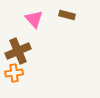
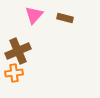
brown rectangle: moved 2 px left, 3 px down
pink triangle: moved 4 px up; rotated 24 degrees clockwise
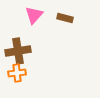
brown cross: rotated 15 degrees clockwise
orange cross: moved 3 px right
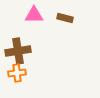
pink triangle: rotated 48 degrees clockwise
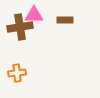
brown rectangle: moved 2 px down; rotated 14 degrees counterclockwise
brown cross: moved 2 px right, 24 px up
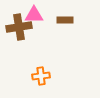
brown cross: moved 1 px left
orange cross: moved 24 px right, 3 px down
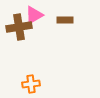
pink triangle: rotated 30 degrees counterclockwise
orange cross: moved 10 px left, 8 px down
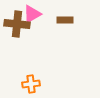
pink triangle: moved 2 px left, 1 px up
brown cross: moved 2 px left, 3 px up; rotated 15 degrees clockwise
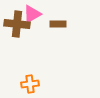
brown rectangle: moved 7 px left, 4 px down
orange cross: moved 1 px left
